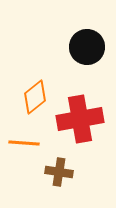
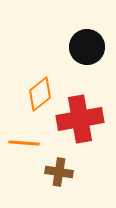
orange diamond: moved 5 px right, 3 px up
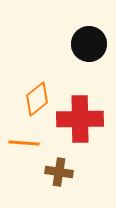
black circle: moved 2 px right, 3 px up
orange diamond: moved 3 px left, 5 px down
red cross: rotated 9 degrees clockwise
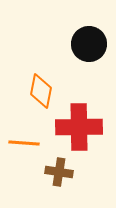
orange diamond: moved 4 px right, 8 px up; rotated 40 degrees counterclockwise
red cross: moved 1 px left, 8 px down
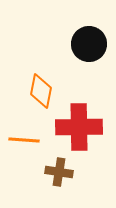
orange line: moved 3 px up
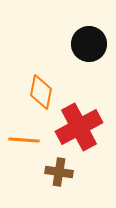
orange diamond: moved 1 px down
red cross: rotated 27 degrees counterclockwise
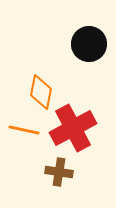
red cross: moved 6 px left, 1 px down
orange line: moved 10 px up; rotated 8 degrees clockwise
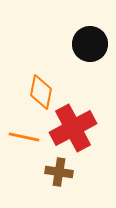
black circle: moved 1 px right
orange line: moved 7 px down
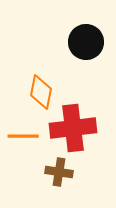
black circle: moved 4 px left, 2 px up
red cross: rotated 21 degrees clockwise
orange line: moved 1 px left, 1 px up; rotated 12 degrees counterclockwise
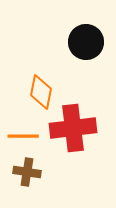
brown cross: moved 32 px left
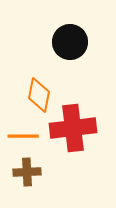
black circle: moved 16 px left
orange diamond: moved 2 px left, 3 px down
brown cross: rotated 12 degrees counterclockwise
